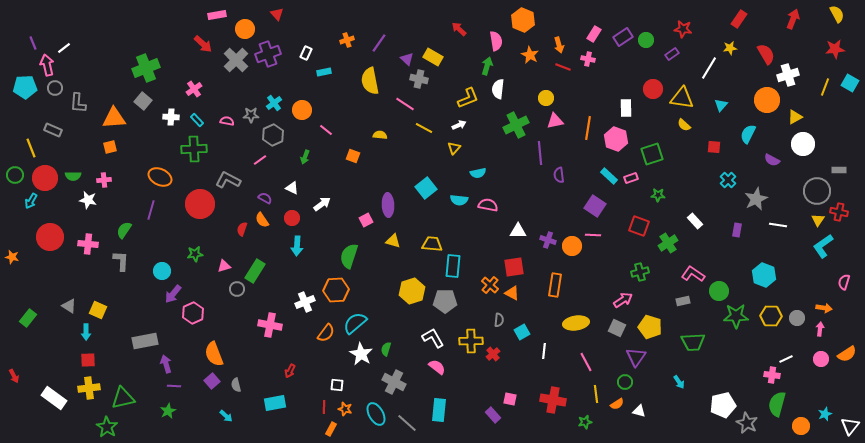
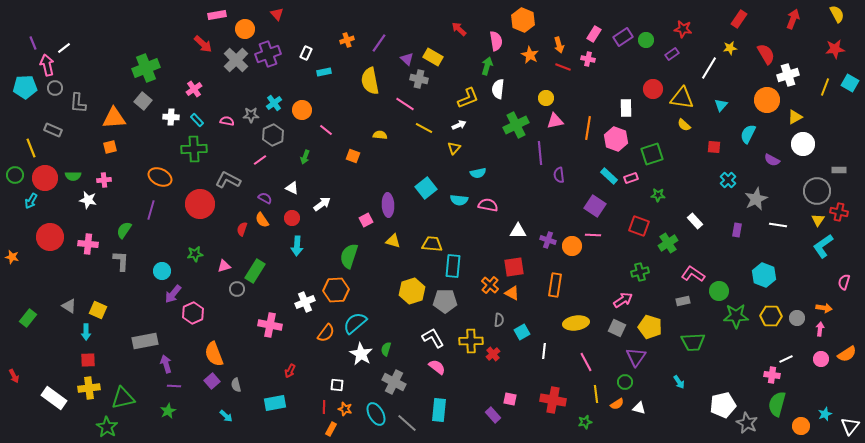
white triangle at (639, 411): moved 3 px up
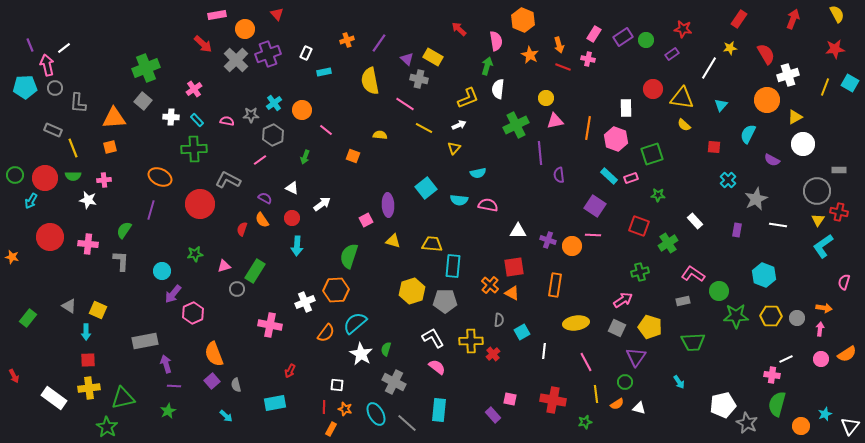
purple line at (33, 43): moved 3 px left, 2 px down
yellow line at (31, 148): moved 42 px right
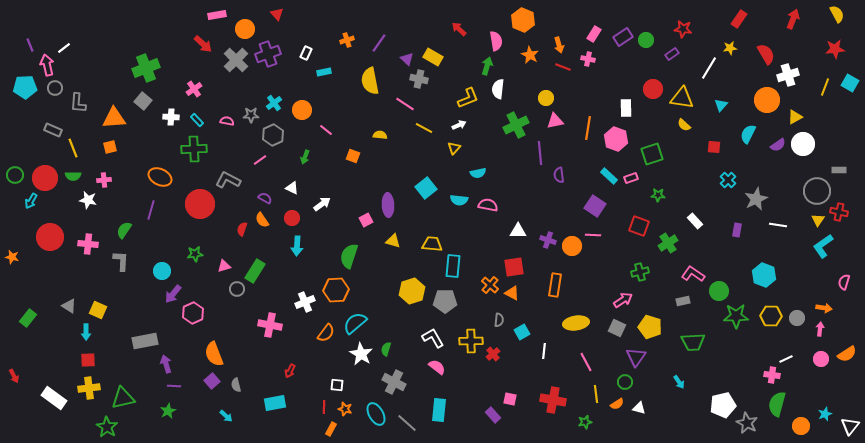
purple semicircle at (772, 160): moved 6 px right, 15 px up; rotated 63 degrees counterclockwise
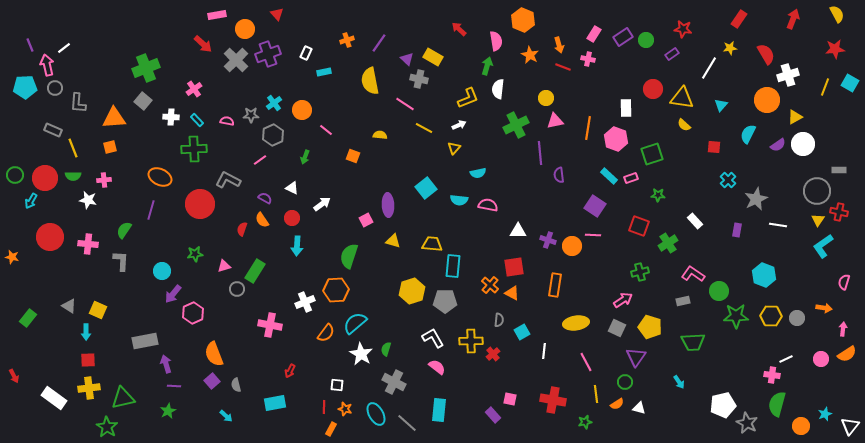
pink arrow at (820, 329): moved 23 px right
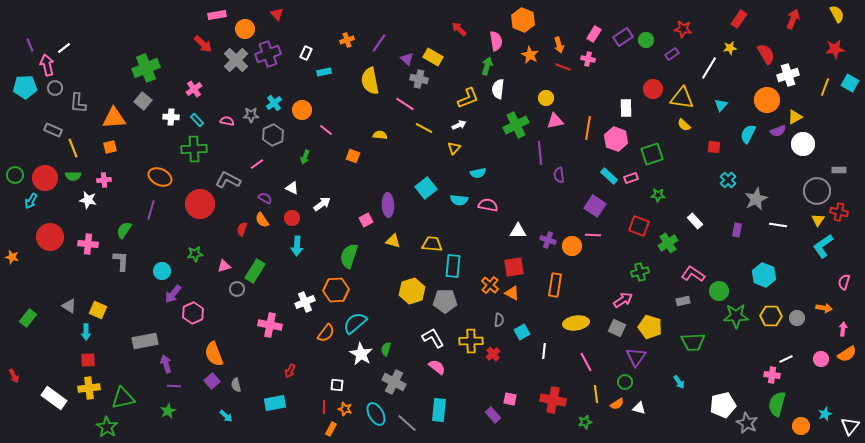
purple semicircle at (778, 145): moved 14 px up; rotated 14 degrees clockwise
pink line at (260, 160): moved 3 px left, 4 px down
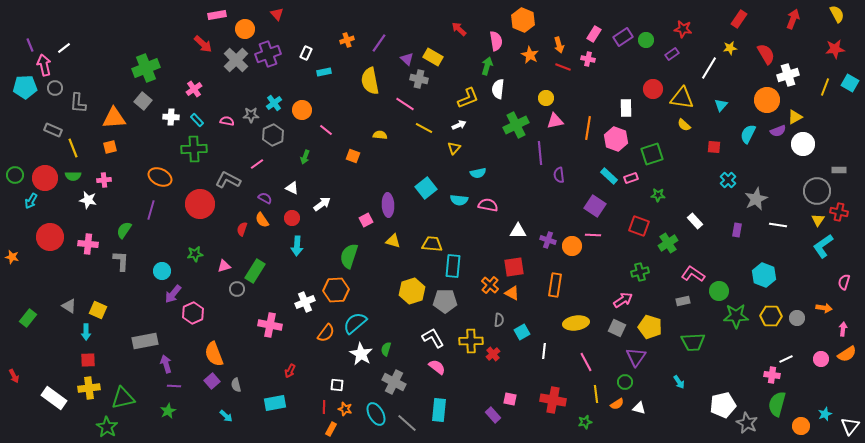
pink arrow at (47, 65): moved 3 px left
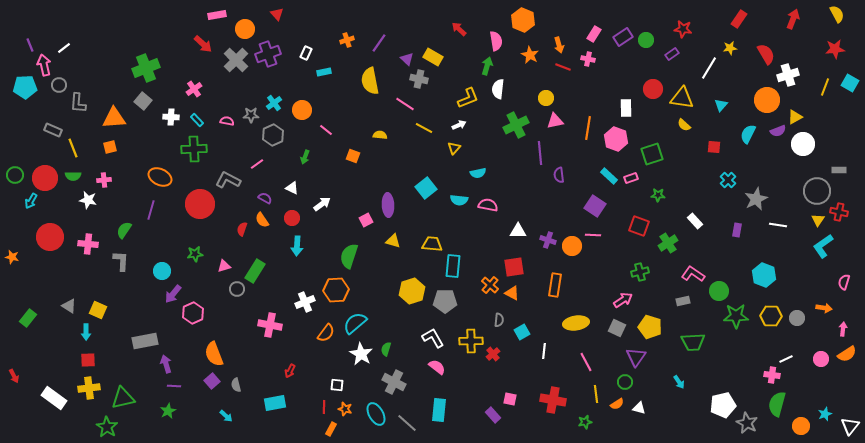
gray circle at (55, 88): moved 4 px right, 3 px up
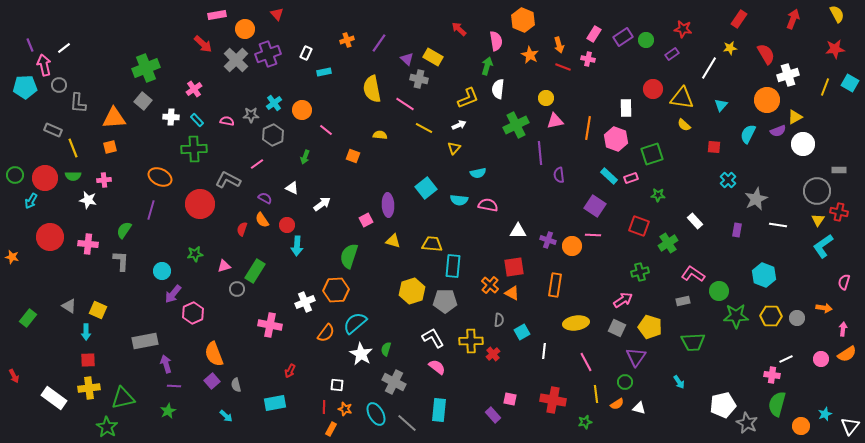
yellow semicircle at (370, 81): moved 2 px right, 8 px down
red circle at (292, 218): moved 5 px left, 7 px down
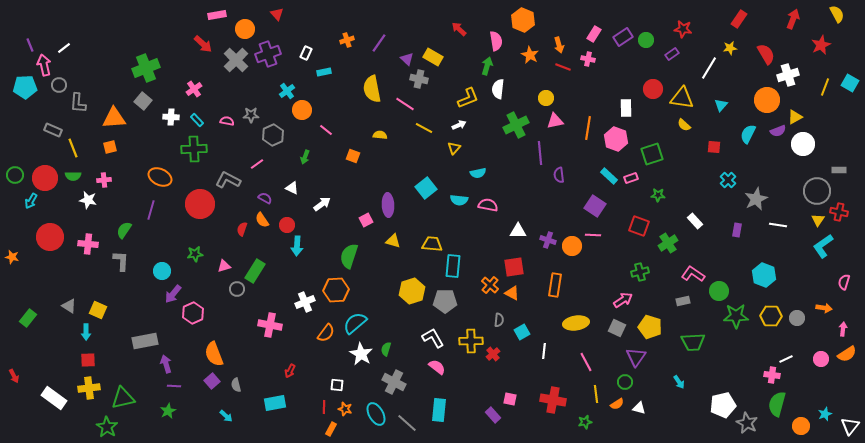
red star at (835, 49): moved 14 px left, 4 px up; rotated 18 degrees counterclockwise
cyan cross at (274, 103): moved 13 px right, 12 px up
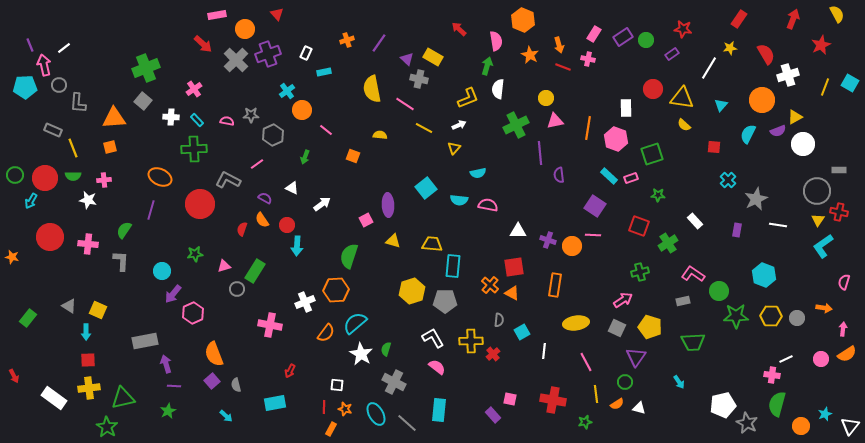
orange circle at (767, 100): moved 5 px left
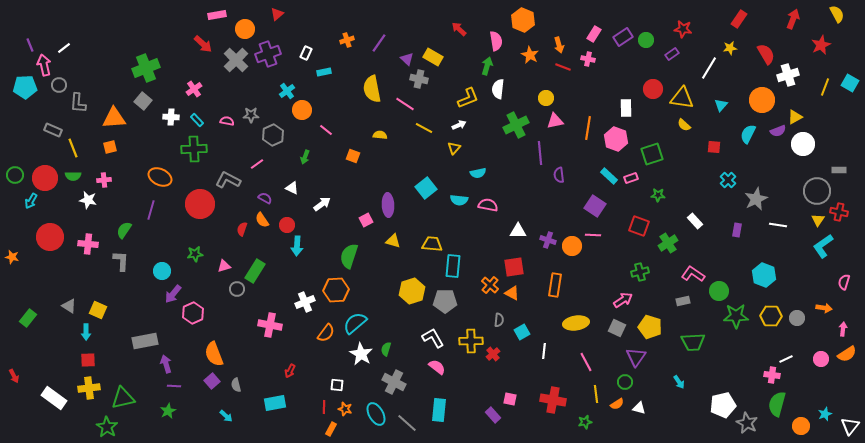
red triangle at (277, 14): rotated 32 degrees clockwise
